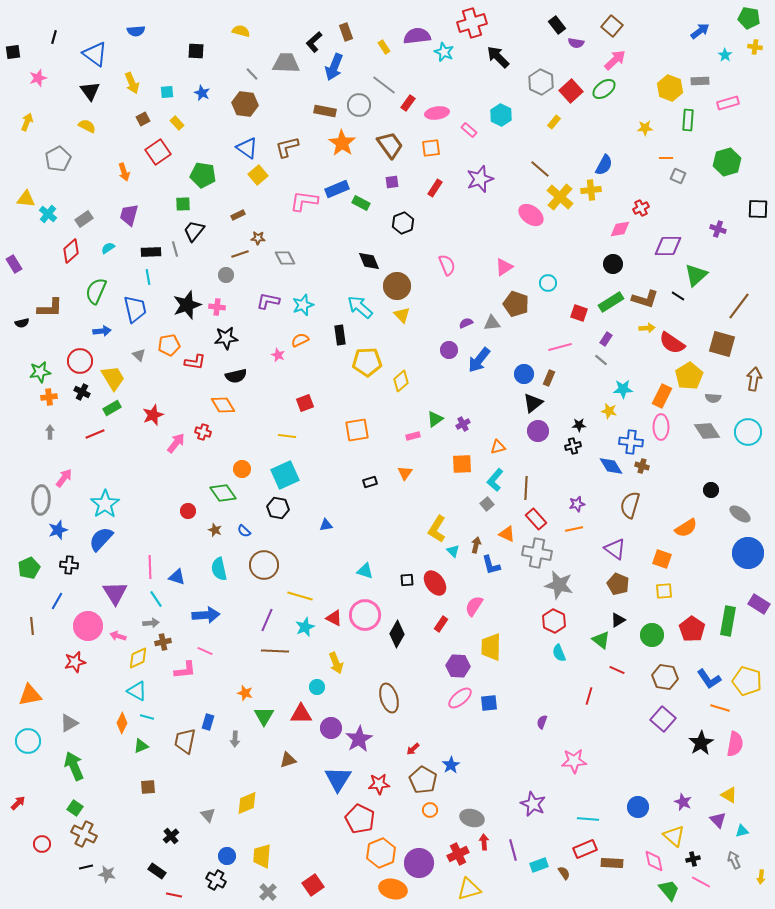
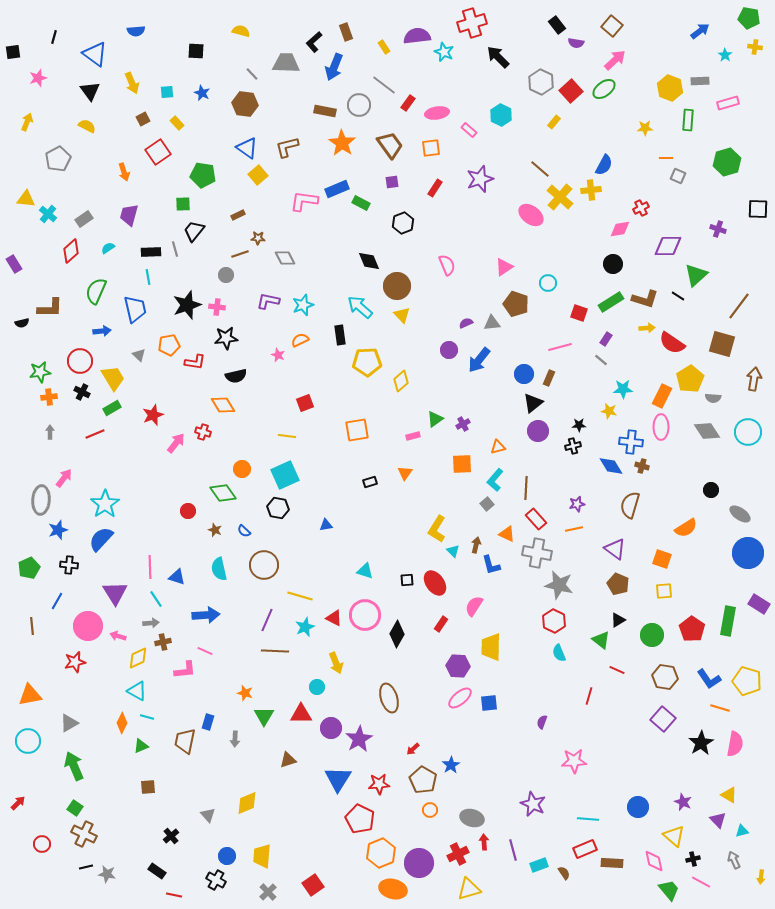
yellow pentagon at (689, 376): moved 1 px right, 3 px down
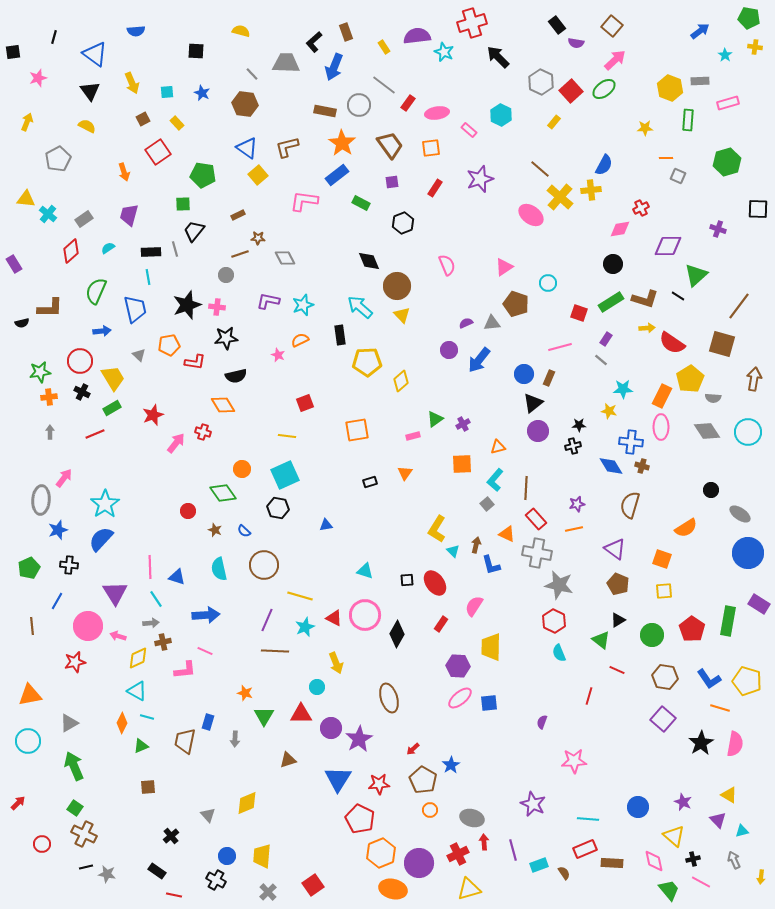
blue rectangle at (337, 189): moved 14 px up; rotated 15 degrees counterclockwise
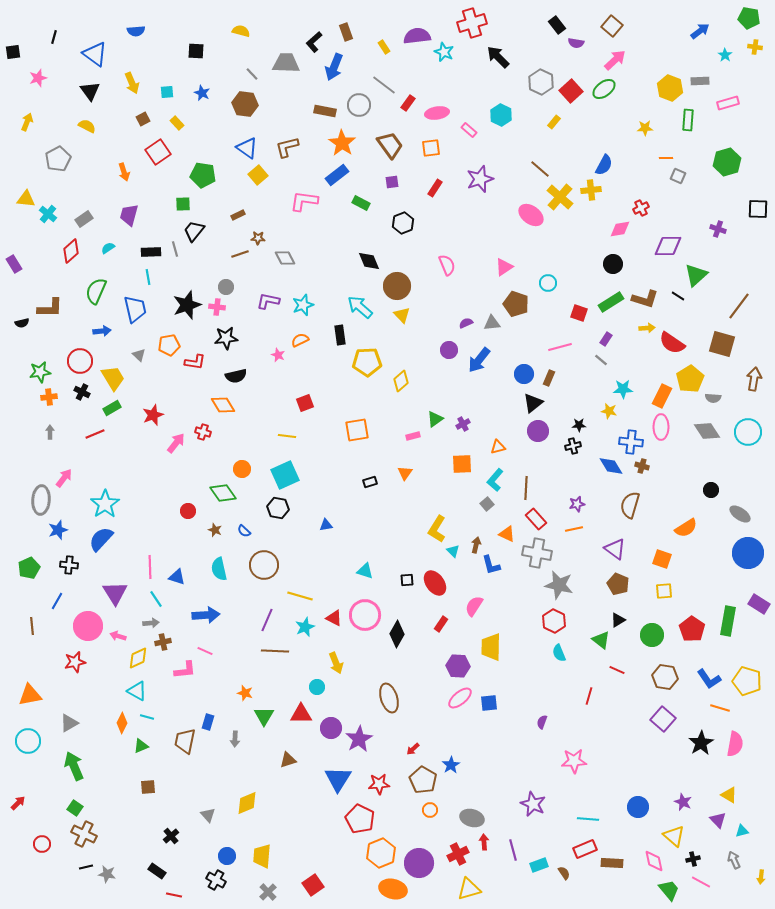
gray circle at (226, 275): moved 12 px down
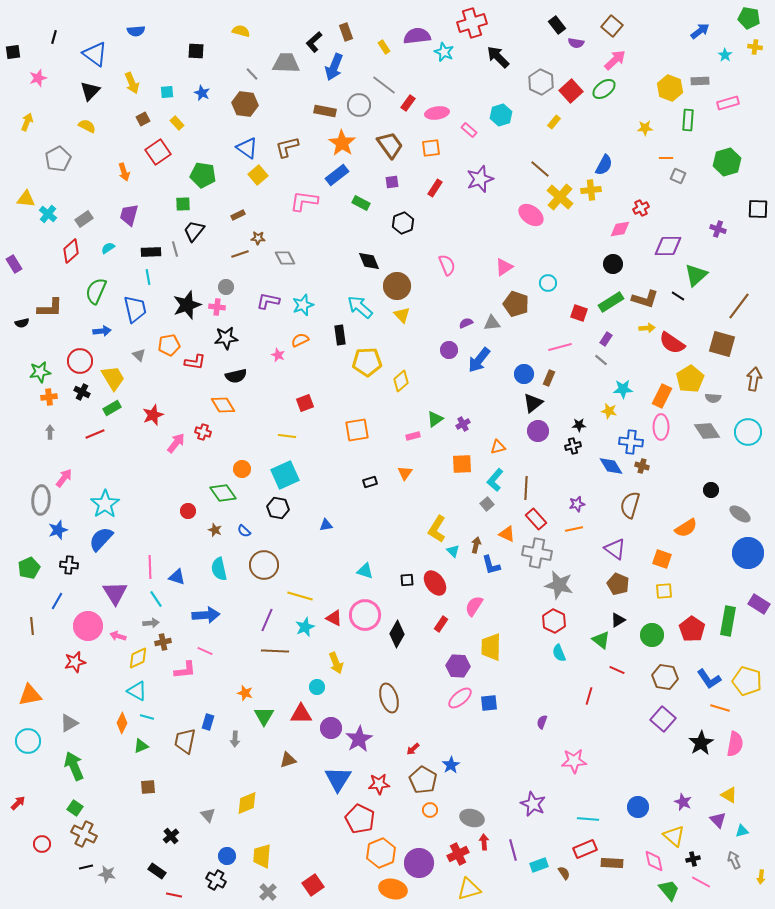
black triangle at (90, 91): rotated 20 degrees clockwise
cyan hexagon at (501, 115): rotated 15 degrees clockwise
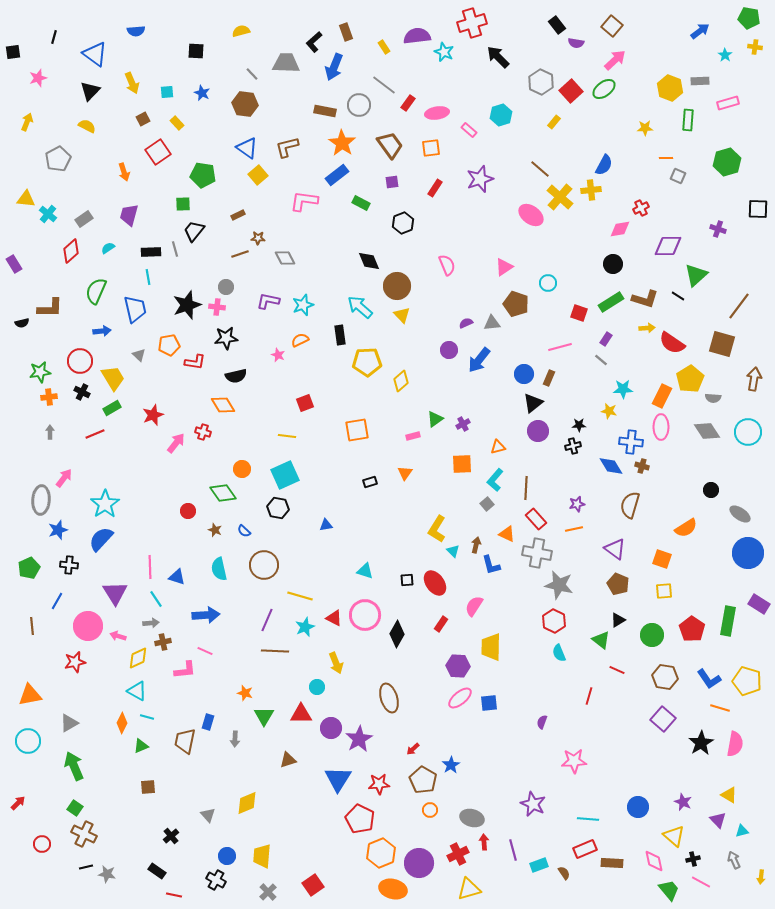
yellow semicircle at (241, 31): rotated 30 degrees counterclockwise
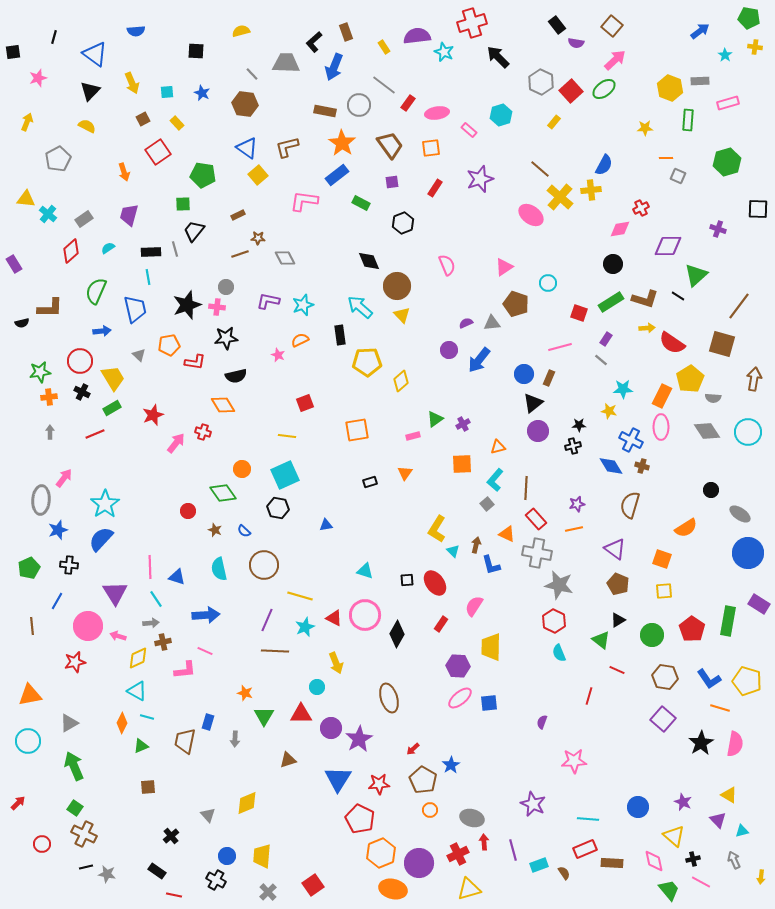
blue cross at (631, 442): moved 2 px up; rotated 20 degrees clockwise
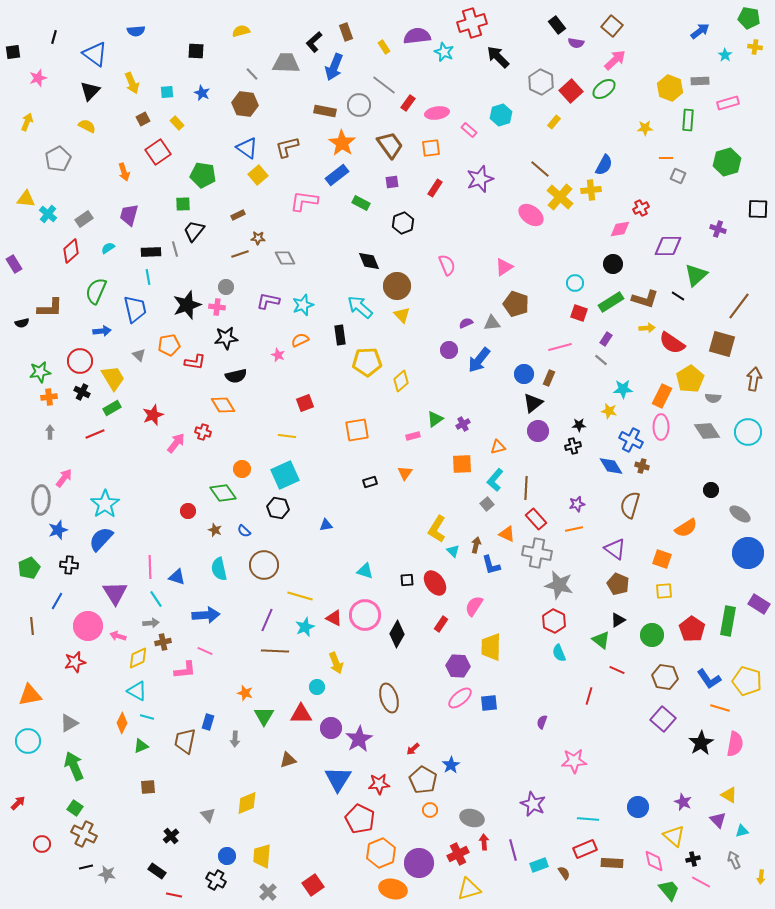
cyan circle at (548, 283): moved 27 px right
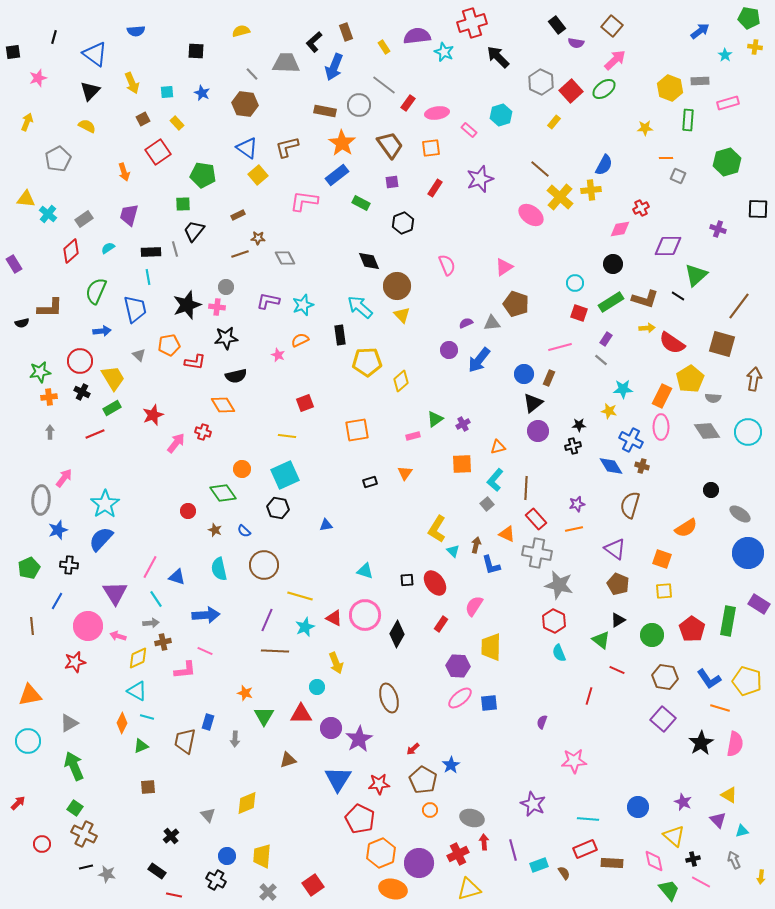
pink line at (150, 567): rotated 30 degrees clockwise
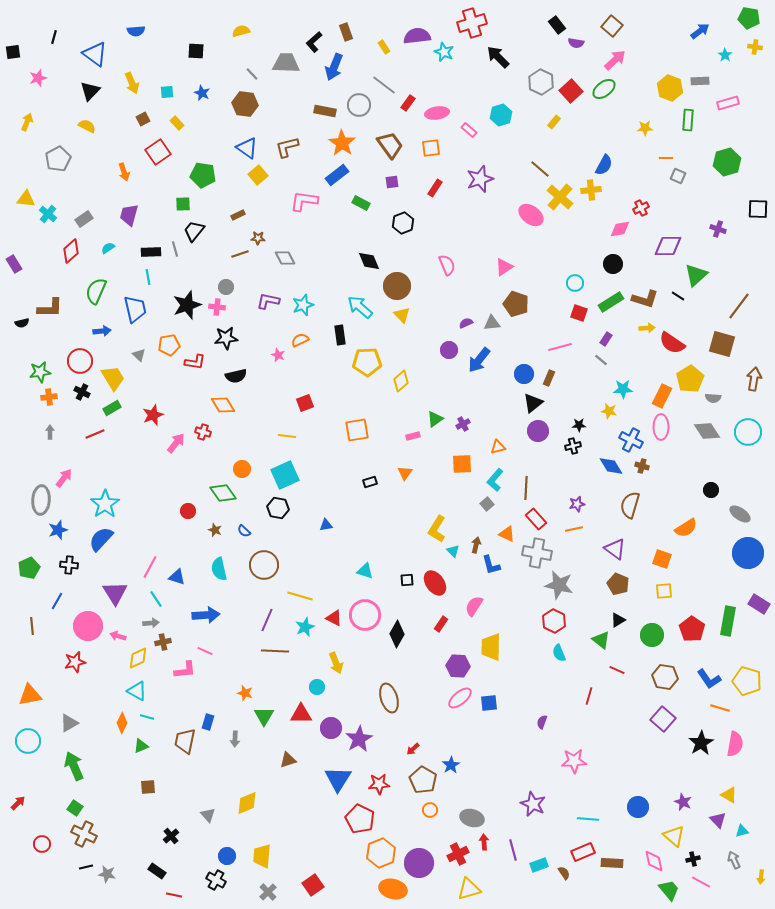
red rectangle at (585, 849): moved 2 px left, 3 px down
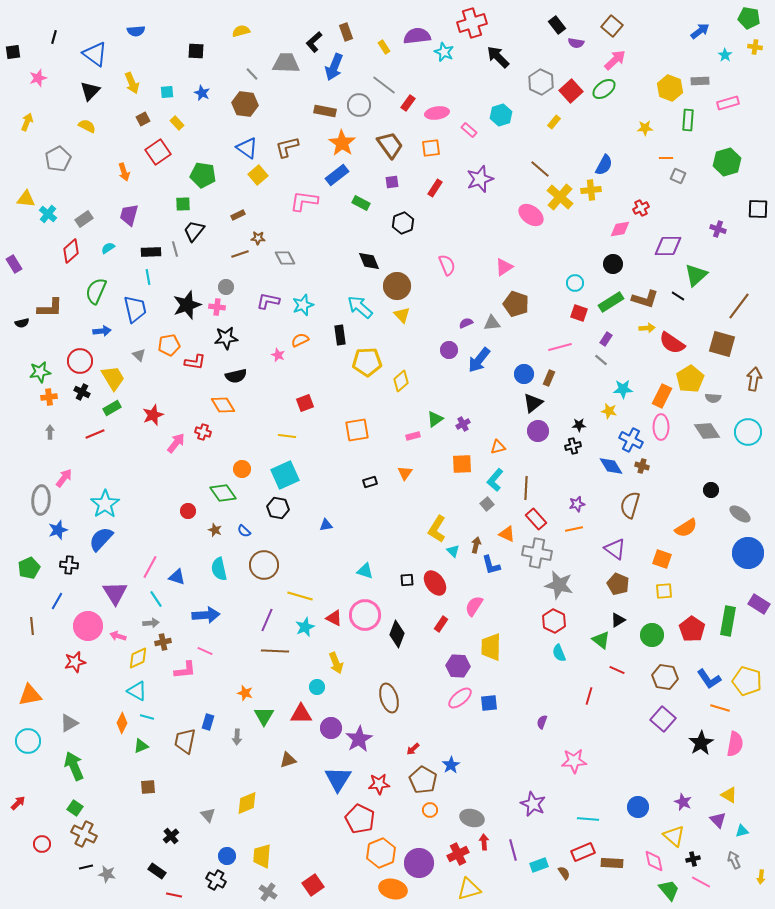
black diamond at (397, 634): rotated 8 degrees counterclockwise
gray arrow at (235, 739): moved 2 px right, 2 px up
gray cross at (268, 892): rotated 12 degrees counterclockwise
